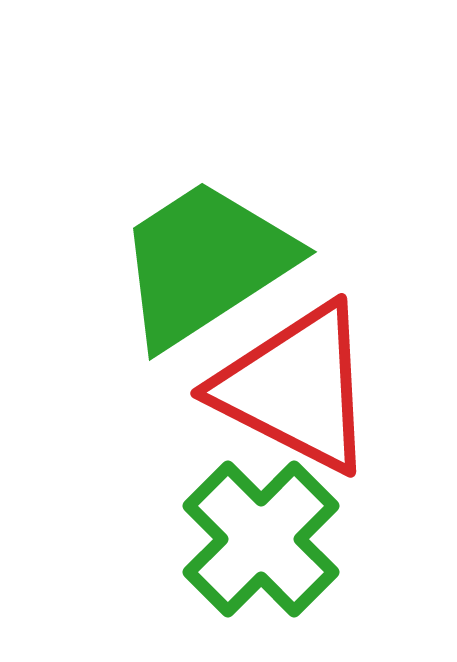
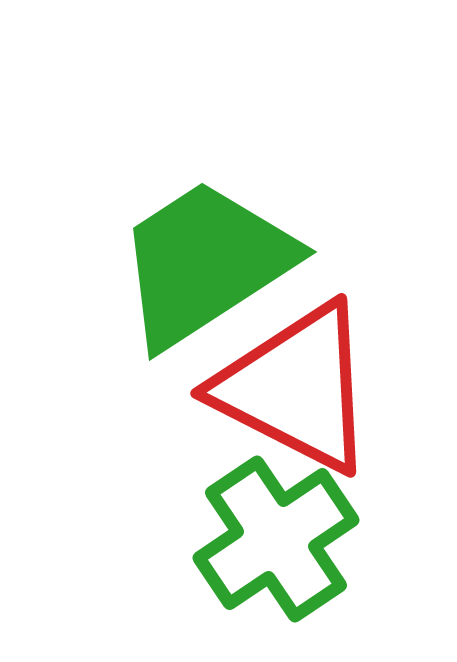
green cross: moved 15 px right; rotated 11 degrees clockwise
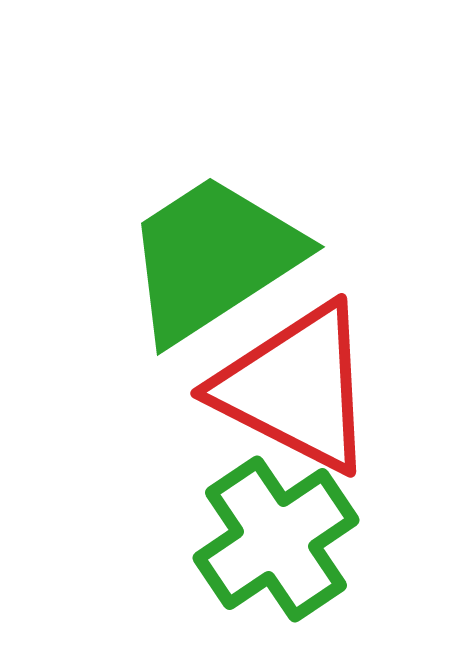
green trapezoid: moved 8 px right, 5 px up
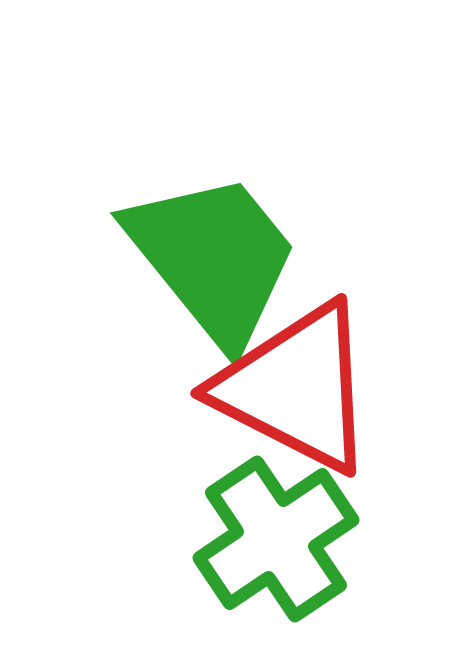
green trapezoid: rotated 84 degrees clockwise
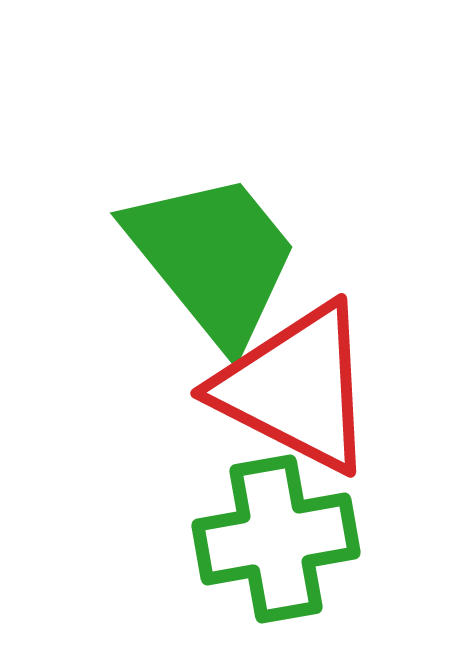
green cross: rotated 24 degrees clockwise
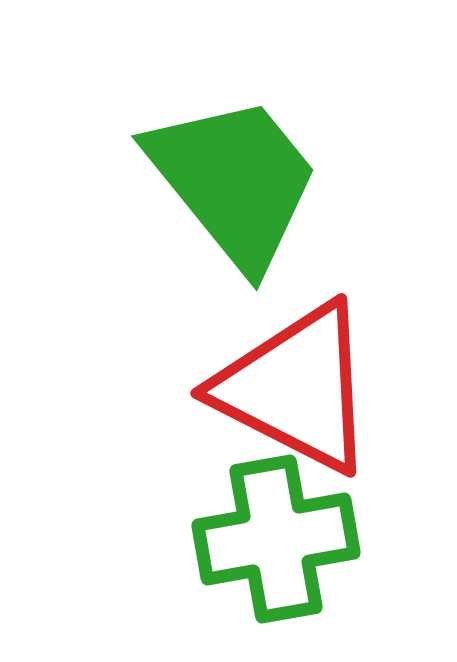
green trapezoid: moved 21 px right, 77 px up
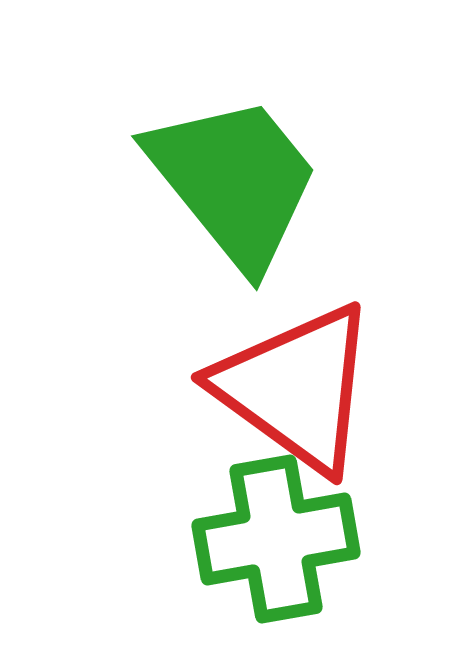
red triangle: rotated 9 degrees clockwise
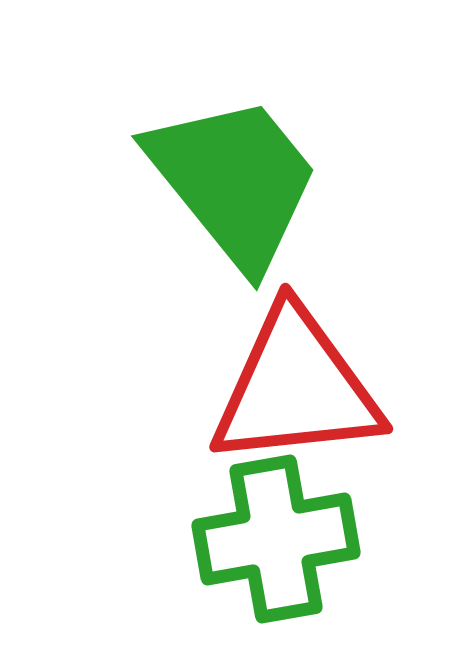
red triangle: rotated 42 degrees counterclockwise
